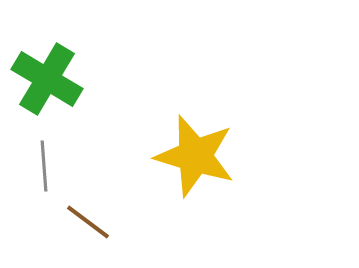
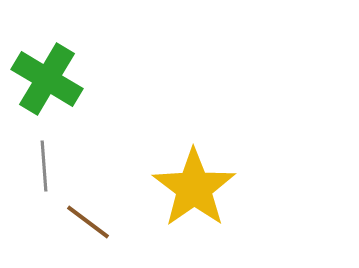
yellow star: moved 1 px left, 32 px down; rotated 20 degrees clockwise
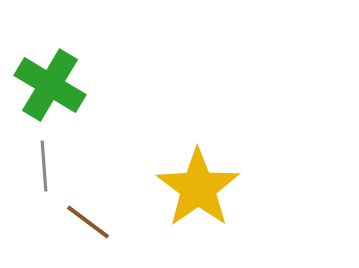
green cross: moved 3 px right, 6 px down
yellow star: moved 4 px right
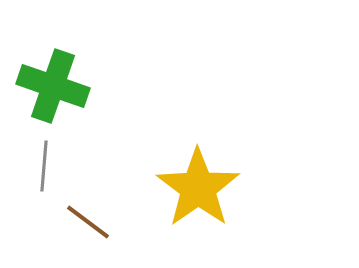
green cross: moved 3 px right, 1 px down; rotated 12 degrees counterclockwise
gray line: rotated 9 degrees clockwise
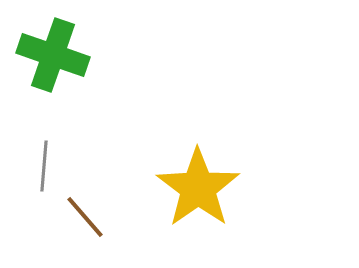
green cross: moved 31 px up
brown line: moved 3 px left, 5 px up; rotated 12 degrees clockwise
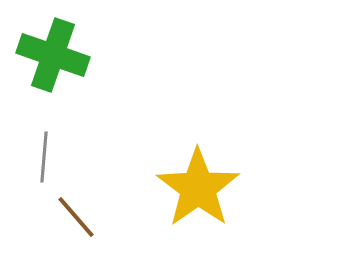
gray line: moved 9 px up
brown line: moved 9 px left
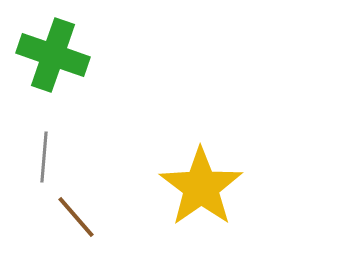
yellow star: moved 3 px right, 1 px up
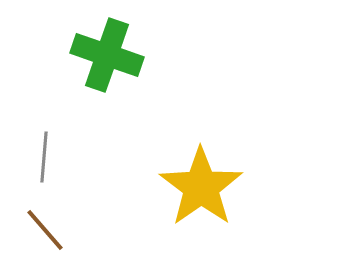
green cross: moved 54 px right
brown line: moved 31 px left, 13 px down
